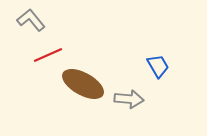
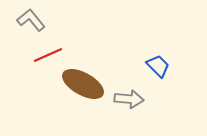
blue trapezoid: rotated 15 degrees counterclockwise
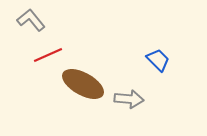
blue trapezoid: moved 6 px up
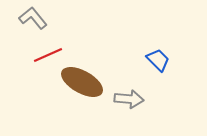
gray L-shape: moved 2 px right, 2 px up
brown ellipse: moved 1 px left, 2 px up
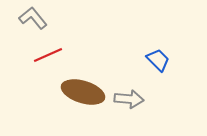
brown ellipse: moved 1 px right, 10 px down; rotated 12 degrees counterclockwise
